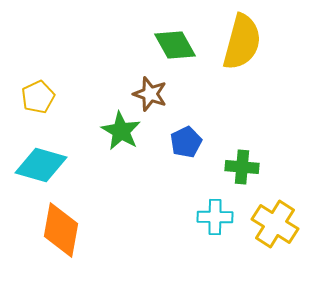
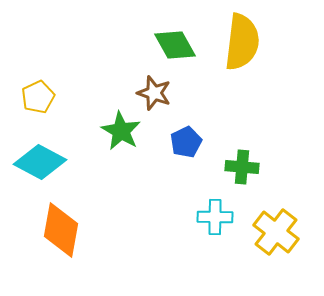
yellow semicircle: rotated 8 degrees counterclockwise
brown star: moved 4 px right, 1 px up
cyan diamond: moved 1 px left, 3 px up; rotated 12 degrees clockwise
yellow cross: moved 1 px right, 8 px down; rotated 6 degrees clockwise
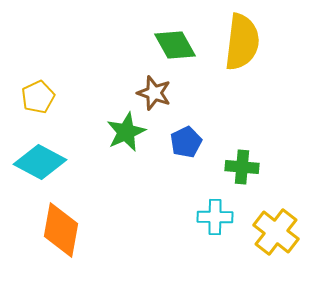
green star: moved 5 px right, 1 px down; rotated 18 degrees clockwise
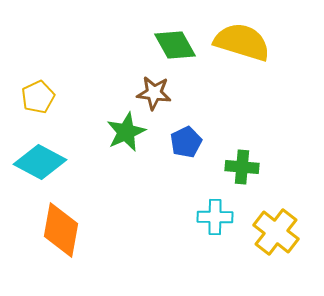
yellow semicircle: rotated 80 degrees counterclockwise
brown star: rotated 12 degrees counterclockwise
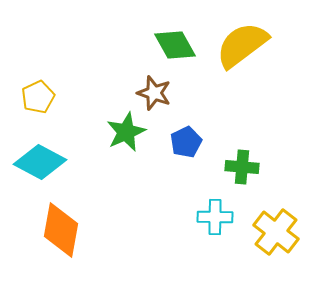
yellow semicircle: moved 3 px down; rotated 54 degrees counterclockwise
brown star: rotated 12 degrees clockwise
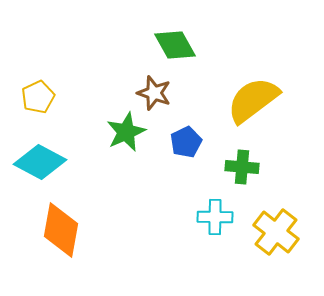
yellow semicircle: moved 11 px right, 55 px down
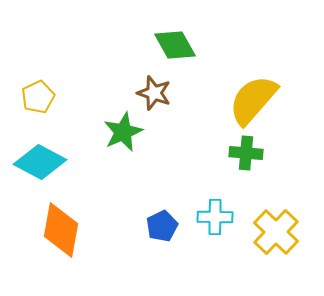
yellow semicircle: rotated 12 degrees counterclockwise
green star: moved 3 px left
blue pentagon: moved 24 px left, 84 px down
green cross: moved 4 px right, 14 px up
yellow cross: rotated 6 degrees clockwise
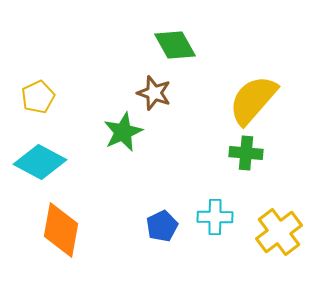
yellow cross: moved 3 px right; rotated 9 degrees clockwise
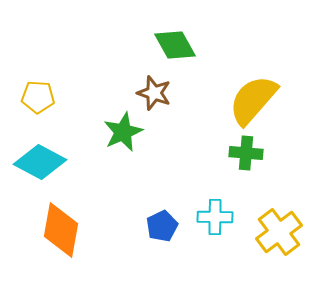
yellow pentagon: rotated 28 degrees clockwise
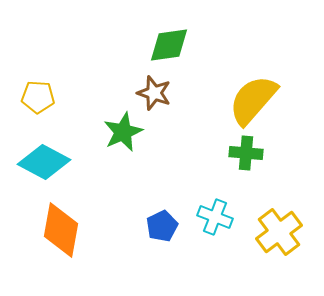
green diamond: moved 6 px left; rotated 69 degrees counterclockwise
cyan diamond: moved 4 px right
cyan cross: rotated 20 degrees clockwise
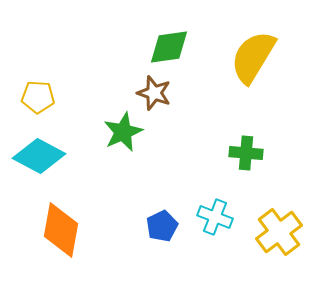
green diamond: moved 2 px down
yellow semicircle: moved 43 px up; rotated 10 degrees counterclockwise
cyan diamond: moved 5 px left, 6 px up
